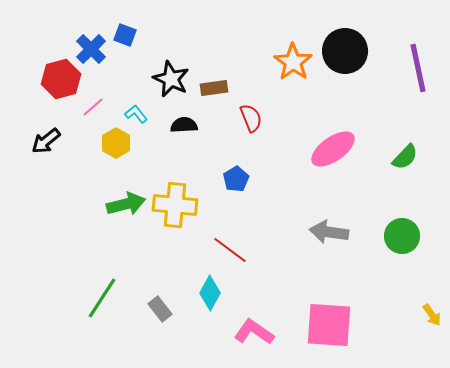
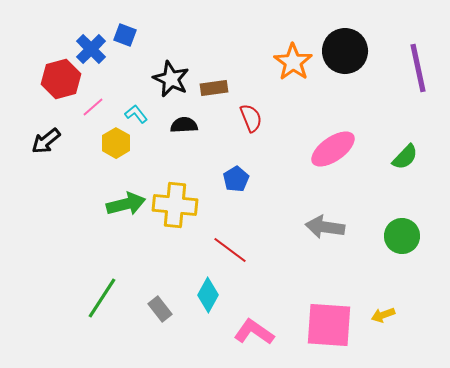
gray arrow: moved 4 px left, 5 px up
cyan diamond: moved 2 px left, 2 px down
yellow arrow: moved 49 px left; rotated 105 degrees clockwise
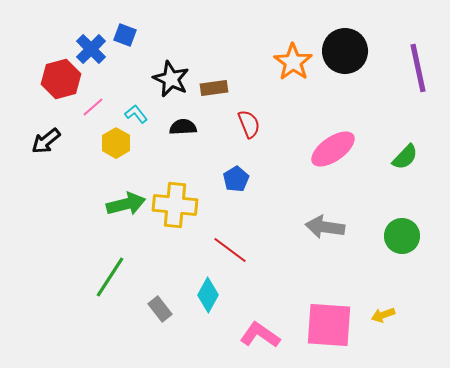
red semicircle: moved 2 px left, 6 px down
black semicircle: moved 1 px left, 2 px down
green line: moved 8 px right, 21 px up
pink L-shape: moved 6 px right, 3 px down
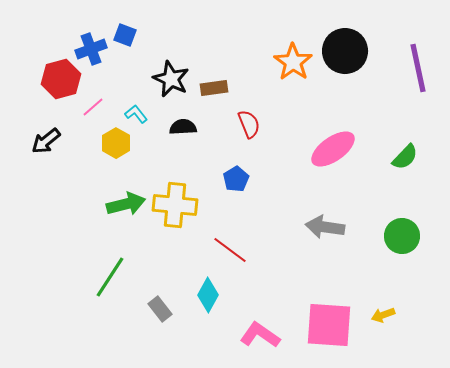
blue cross: rotated 24 degrees clockwise
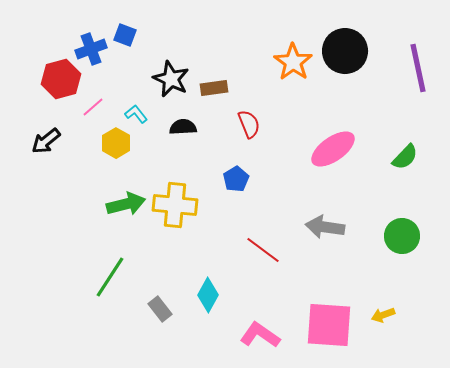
red line: moved 33 px right
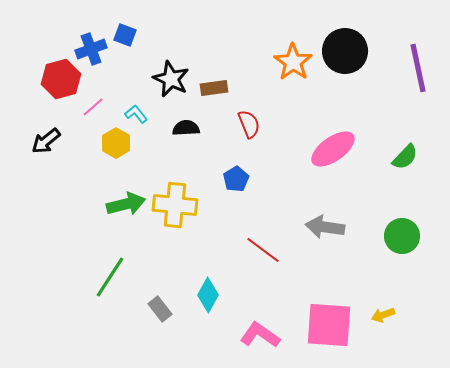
black semicircle: moved 3 px right, 1 px down
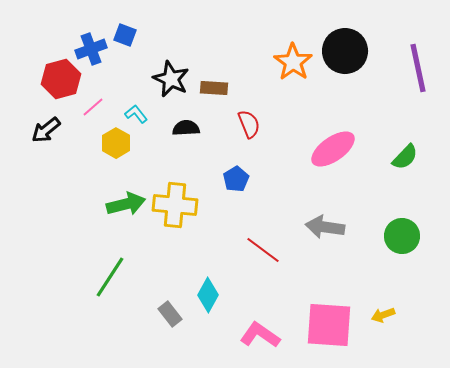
brown rectangle: rotated 12 degrees clockwise
black arrow: moved 11 px up
gray rectangle: moved 10 px right, 5 px down
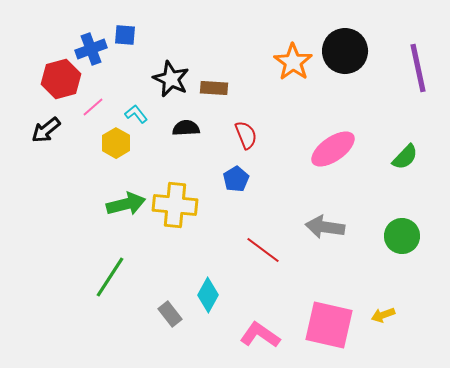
blue square: rotated 15 degrees counterclockwise
red semicircle: moved 3 px left, 11 px down
pink square: rotated 9 degrees clockwise
